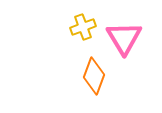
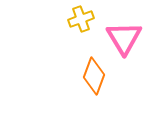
yellow cross: moved 2 px left, 8 px up
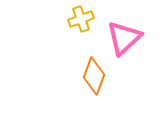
pink triangle: rotated 18 degrees clockwise
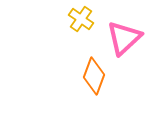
yellow cross: rotated 35 degrees counterclockwise
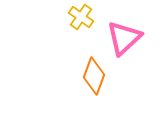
yellow cross: moved 2 px up
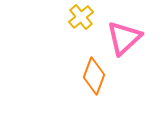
yellow cross: rotated 15 degrees clockwise
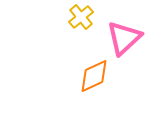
orange diamond: rotated 45 degrees clockwise
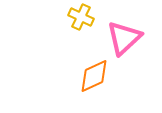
yellow cross: rotated 25 degrees counterclockwise
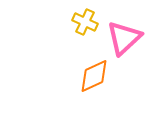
yellow cross: moved 4 px right, 5 px down
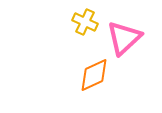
orange diamond: moved 1 px up
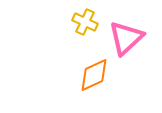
pink triangle: moved 2 px right
